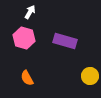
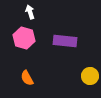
white arrow: rotated 48 degrees counterclockwise
purple rectangle: rotated 10 degrees counterclockwise
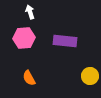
pink hexagon: rotated 20 degrees counterclockwise
orange semicircle: moved 2 px right
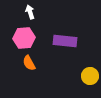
orange semicircle: moved 15 px up
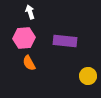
yellow circle: moved 2 px left
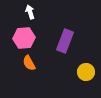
purple rectangle: rotated 75 degrees counterclockwise
yellow circle: moved 2 px left, 4 px up
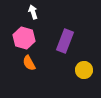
white arrow: moved 3 px right
pink hexagon: rotated 20 degrees clockwise
yellow circle: moved 2 px left, 2 px up
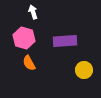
purple rectangle: rotated 65 degrees clockwise
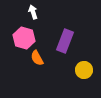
purple rectangle: rotated 65 degrees counterclockwise
orange semicircle: moved 8 px right, 5 px up
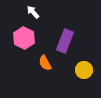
white arrow: rotated 24 degrees counterclockwise
pink hexagon: rotated 10 degrees clockwise
orange semicircle: moved 8 px right, 5 px down
